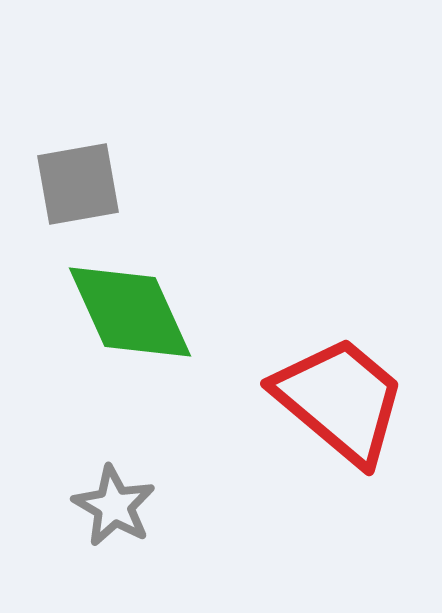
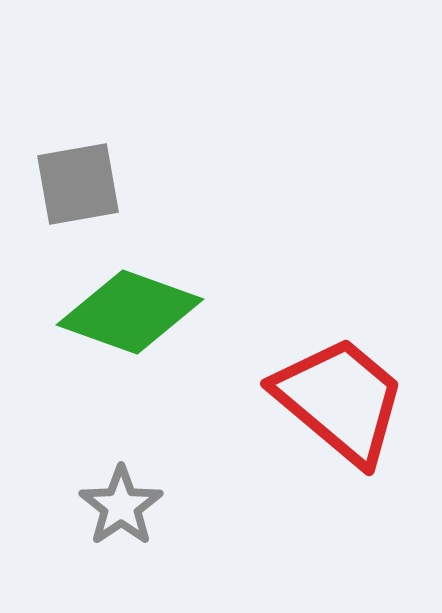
green diamond: rotated 46 degrees counterclockwise
gray star: moved 7 px right; rotated 8 degrees clockwise
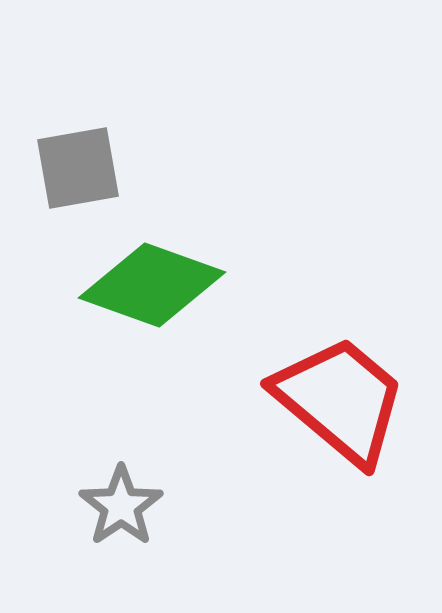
gray square: moved 16 px up
green diamond: moved 22 px right, 27 px up
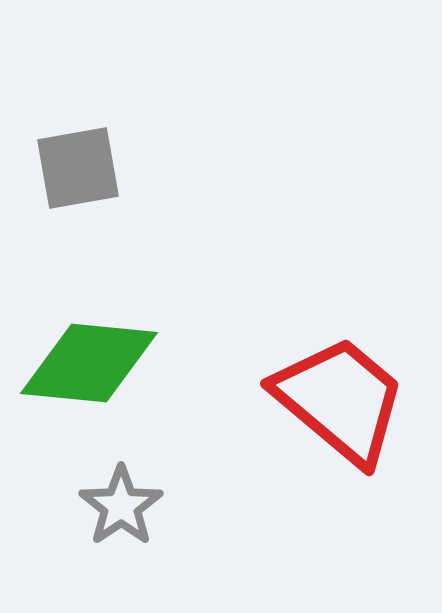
green diamond: moved 63 px left, 78 px down; rotated 14 degrees counterclockwise
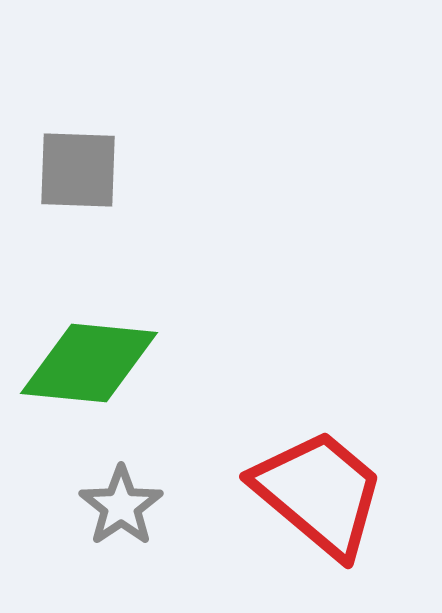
gray square: moved 2 px down; rotated 12 degrees clockwise
red trapezoid: moved 21 px left, 93 px down
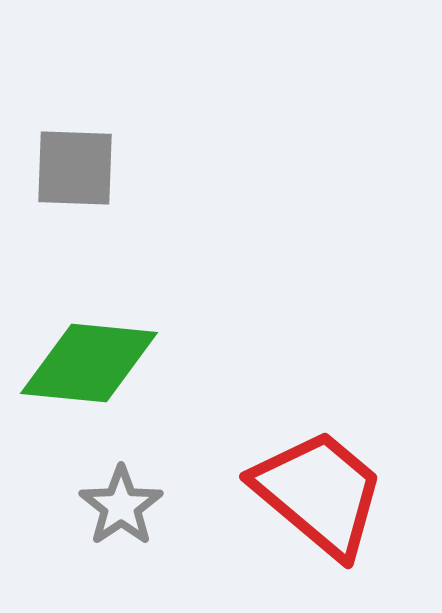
gray square: moved 3 px left, 2 px up
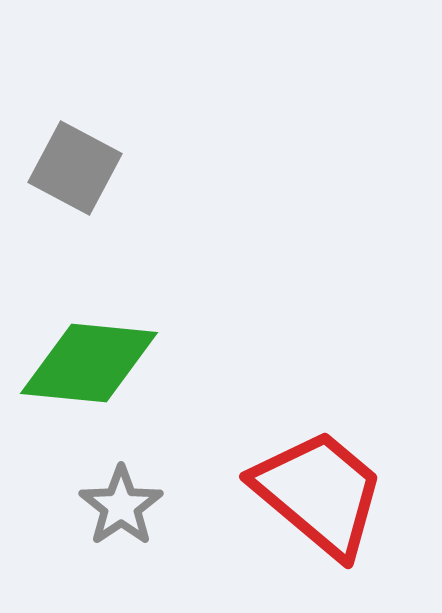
gray square: rotated 26 degrees clockwise
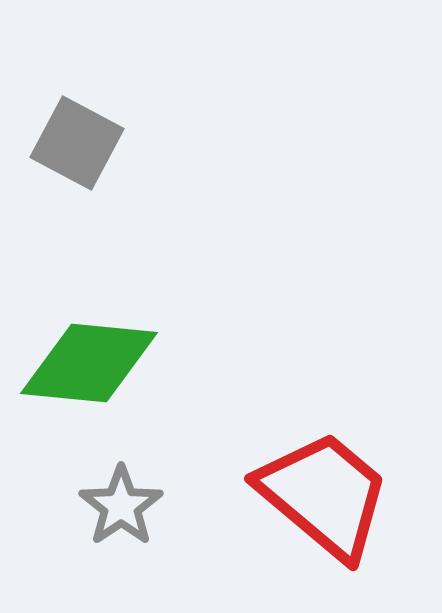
gray square: moved 2 px right, 25 px up
red trapezoid: moved 5 px right, 2 px down
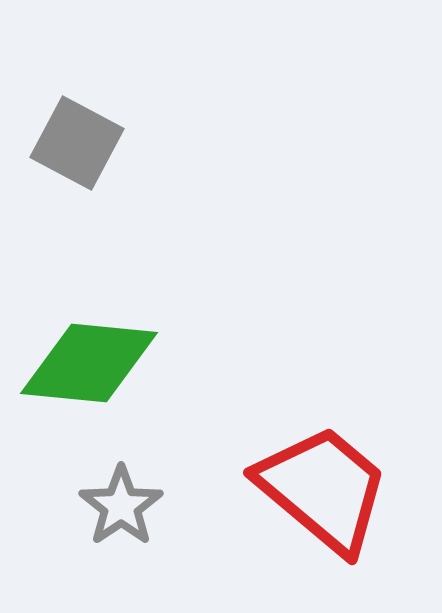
red trapezoid: moved 1 px left, 6 px up
